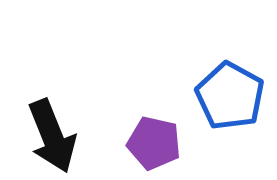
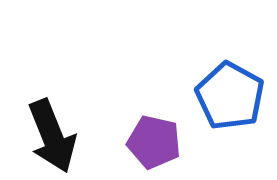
purple pentagon: moved 1 px up
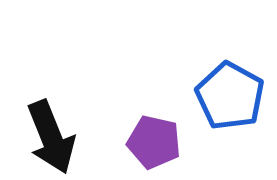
black arrow: moved 1 px left, 1 px down
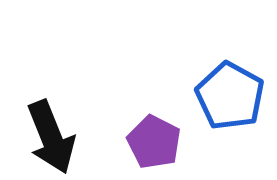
purple pentagon: rotated 14 degrees clockwise
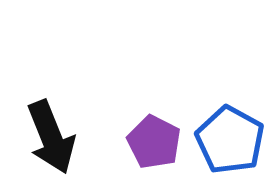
blue pentagon: moved 44 px down
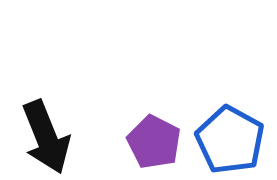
black arrow: moved 5 px left
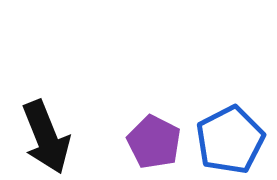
blue pentagon: rotated 16 degrees clockwise
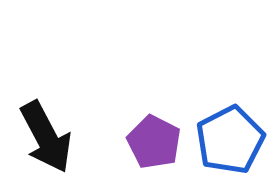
black arrow: rotated 6 degrees counterclockwise
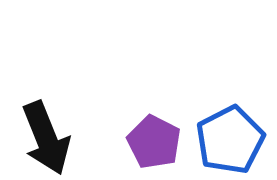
black arrow: moved 1 px down; rotated 6 degrees clockwise
